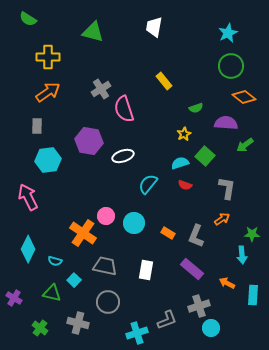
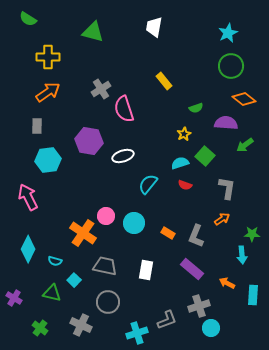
orange diamond at (244, 97): moved 2 px down
gray cross at (78, 323): moved 3 px right, 2 px down; rotated 10 degrees clockwise
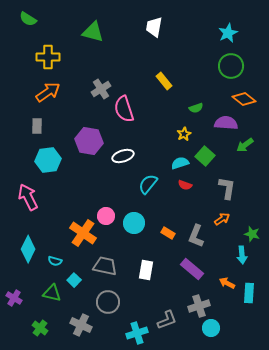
green star at (252, 234): rotated 14 degrees clockwise
cyan rectangle at (253, 295): moved 4 px left, 2 px up
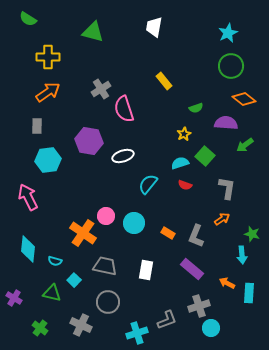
cyan diamond at (28, 249): rotated 20 degrees counterclockwise
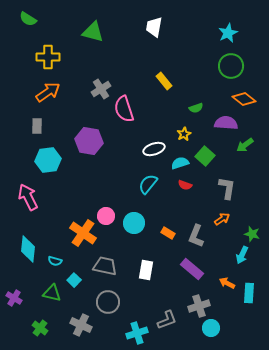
white ellipse at (123, 156): moved 31 px right, 7 px up
cyan arrow at (242, 255): rotated 30 degrees clockwise
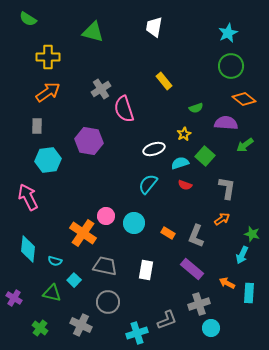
gray cross at (199, 306): moved 2 px up
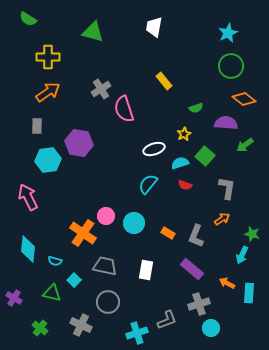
purple hexagon at (89, 141): moved 10 px left, 2 px down
